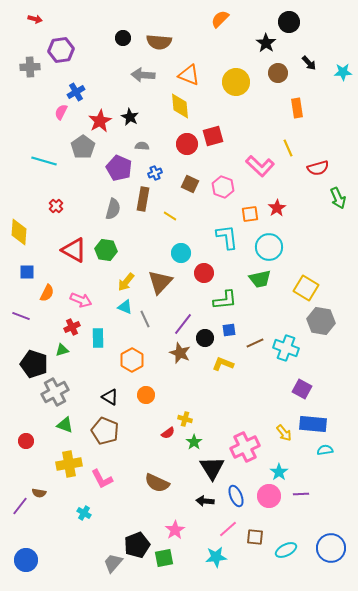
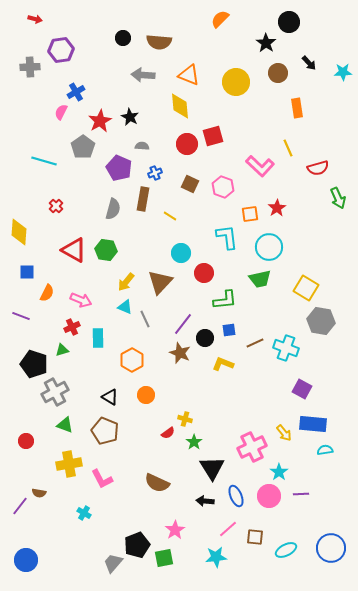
pink cross at (245, 447): moved 7 px right
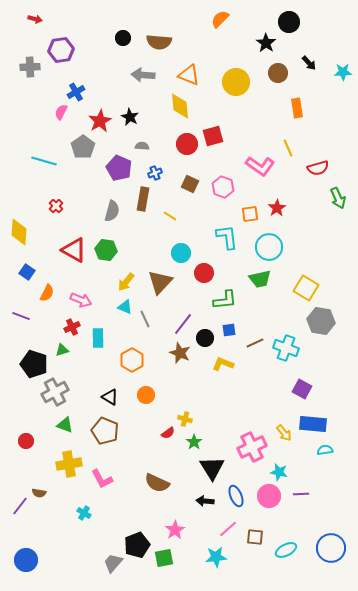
pink L-shape at (260, 166): rotated 8 degrees counterclockwise
gray semicircle at (113, 209): moved 1 px left, 2 px down
blue square at (27, 272): rotated 35 degrees clockwise
cyan star at (279, 472): rotated 24 degrees counterclockwise
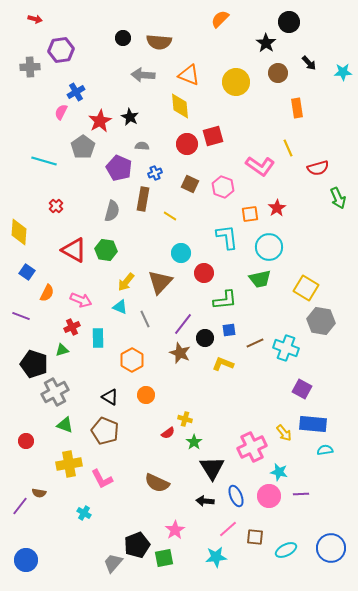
cyan triangle at (125, 307): moved 5 px left
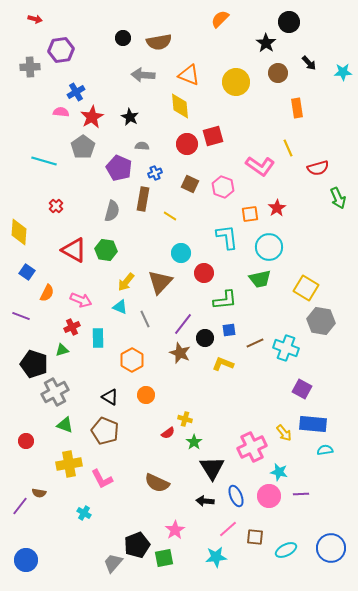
brown semicircle at (159, 42): rotated 15 degrees counterclockwise
pink semicircle at (61, 112): rotated 70 degrees clockwise
red star at (100, 121): moved 8 px left, 4 px up
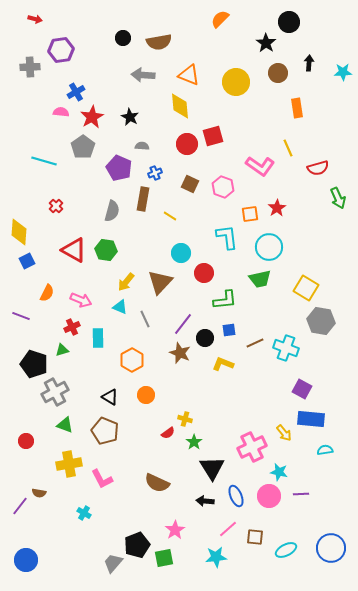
black arrow at (309, 63): rotated 133 degrees counterclockwise
blue square at (27, 272): moved 11 px up; rotated 28 degrees clockwise
blue rectangle at (313, 424): moved 2 px left, 5 px up
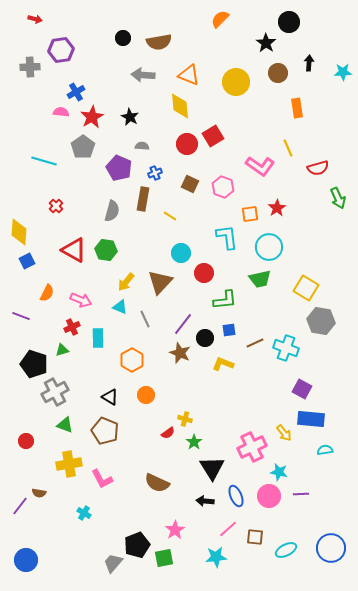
red square at (213, 136): rotated 15 degrees counterclockwise
